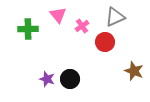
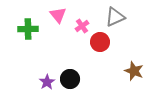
red circle: moved 5 px left
purple star: moved 3 px down; rotated 21 degrees clockwise
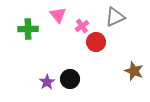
red circle: moved 4 px left
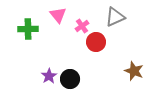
purple star: moved 2 px right, 6 px up
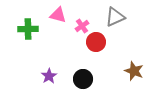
pink triangle: rotated 36 degrees counterclockwise
black circle: moved 13 px right
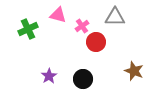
gray triangle: rotated 25 degrees clockwise
green cross: rotated 24 degrees counterclockwise
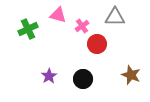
red circle: moved 1 px right, 2 px down
brown star: moved 3 px left, 4 px down
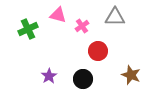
red circle: moved 1 px right, 7 px down
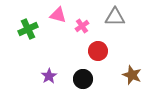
brown star: moved 1 px right
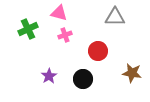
pink triangle: moved 1 px right, 2 px up
pink cross: moved 17 px left, 9 px down; rotated 16 degrees clockwise
brown star: moved 2 px up; rotated 12 degrees counterclockwise
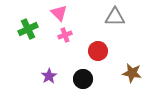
pink triangle: rotated 30 degrees clockwise
